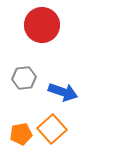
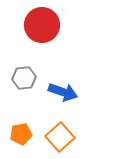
orange square: moved 8 px right, 8 px down
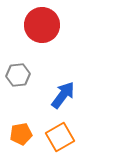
gray hexagon: moved 6 px left, 3 px up
blue arrow: moved 3 px down; rotated 72 degrees counterclockwise
orange square: rotated 12 degrees clockwise
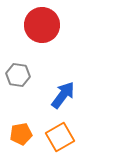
gray hexagon: rotated 15 degrees clockwise
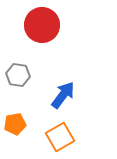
orange pentagon: moved 6 px left, 10 px up
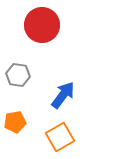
orange pentagon: moved 2 px up
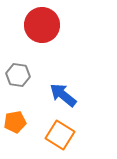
blue arrow: rotated 88 degrees counterclockwise
orange square: moved 2 px up; rotated 28 degrees counterclockwise
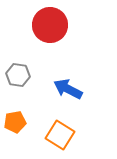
red circle: moved 8 px right
blue arrow: moved 5 px right, 6 px up; rotated 12 degrees counterclockwise
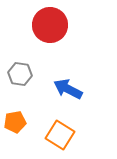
gray hexagon: moved 2 px right, 1 px up
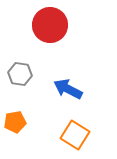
orange square: moved 15 px right
